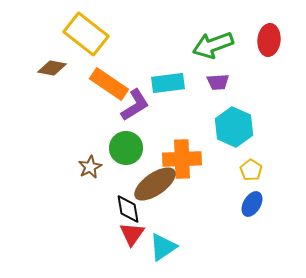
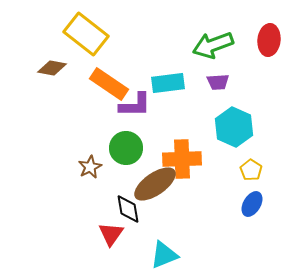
purple L-shape: rotated 32 degrees clockwise
red triangle: moved 21 px left
cyan triangle: moved 1 px right, 8 px down; rotated 12 degrees clockwise
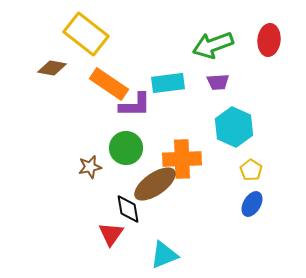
brown star: rotated 15 degrees clockwise
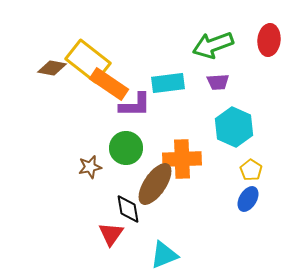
yellow rectangle: moved 2 px right, 27 px down
brown ellipse: rotated 21 degrees counterclockwise
blue ellipse: moved 4 px left, 5 px up
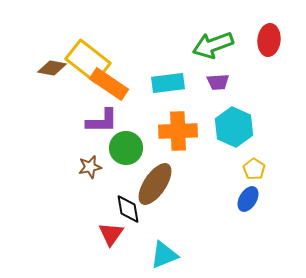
purple L-shape: moved 33 px left, 16 px down
orange cross: moved 4 px left, 28 px up
yellow pentagon: moved 3 px right, 1 px up
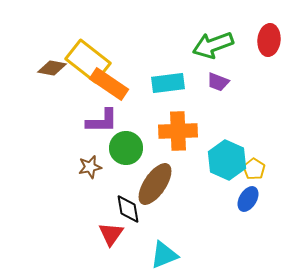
purple trapezoid: rotated 25 degrees clockwise
cyan hexagon: moved 7 px left, 33 px down
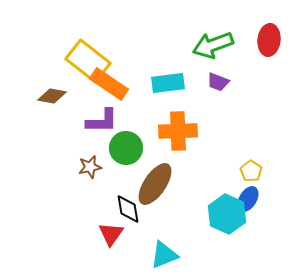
brown diamond: moved 28 px down
cyan hexagon: moved 54 px down
yellow pentagon: moved 3 px left, 2 px down
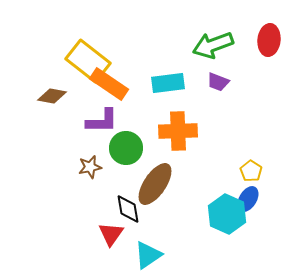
cyan triangle: moved 16 px left; rotated 12 degrees counterclockwise
